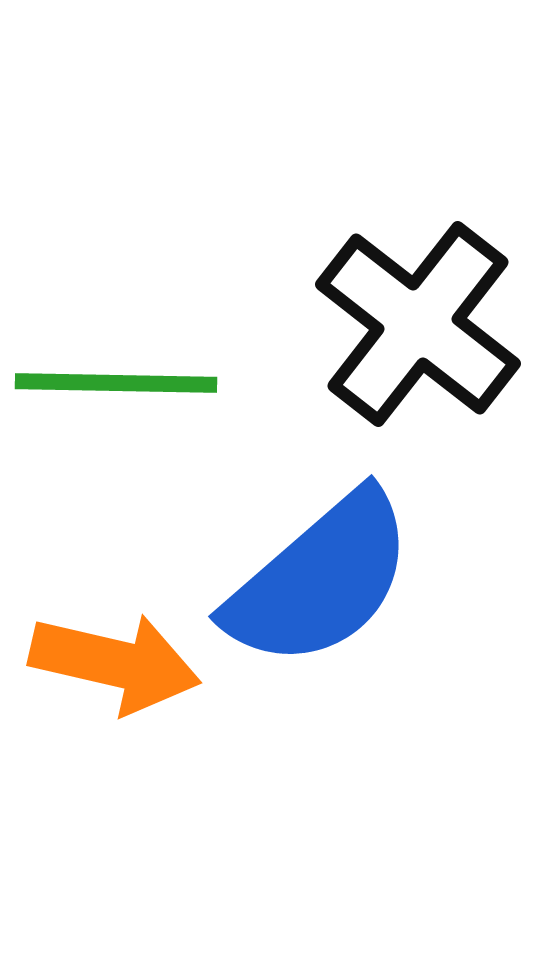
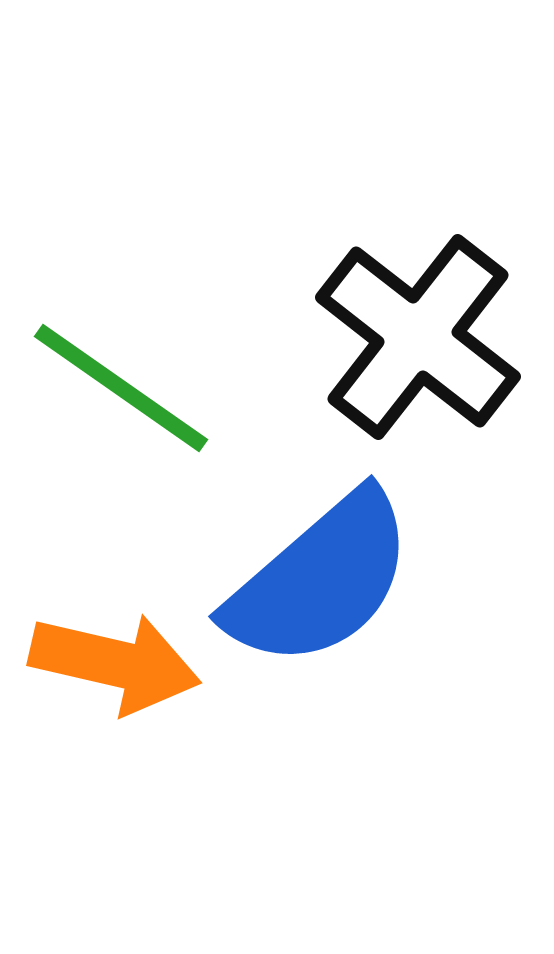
black cross: moved 13 px down
green line: moved 5 px right, 5 px down; rotated 34 degrees clockwise
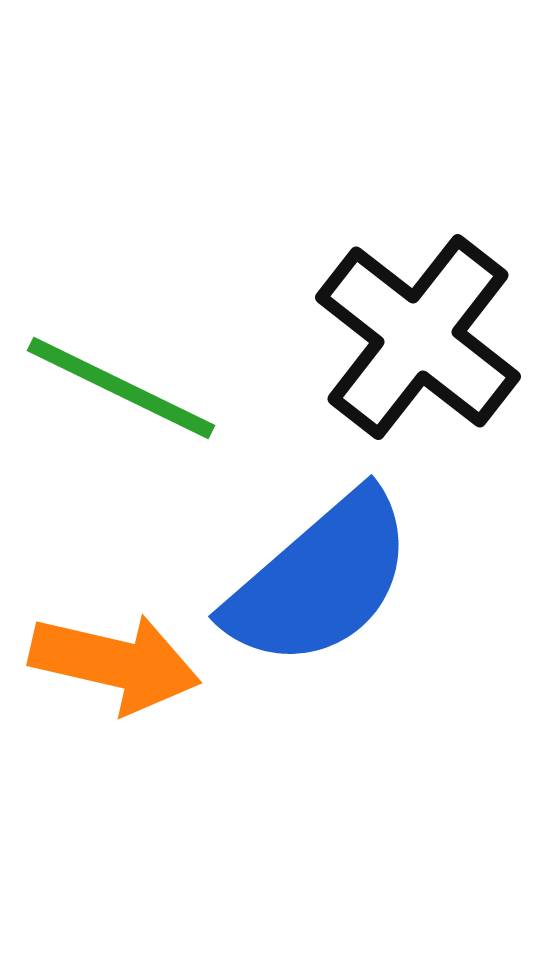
green line: rotated 9 degrees counterclockwise
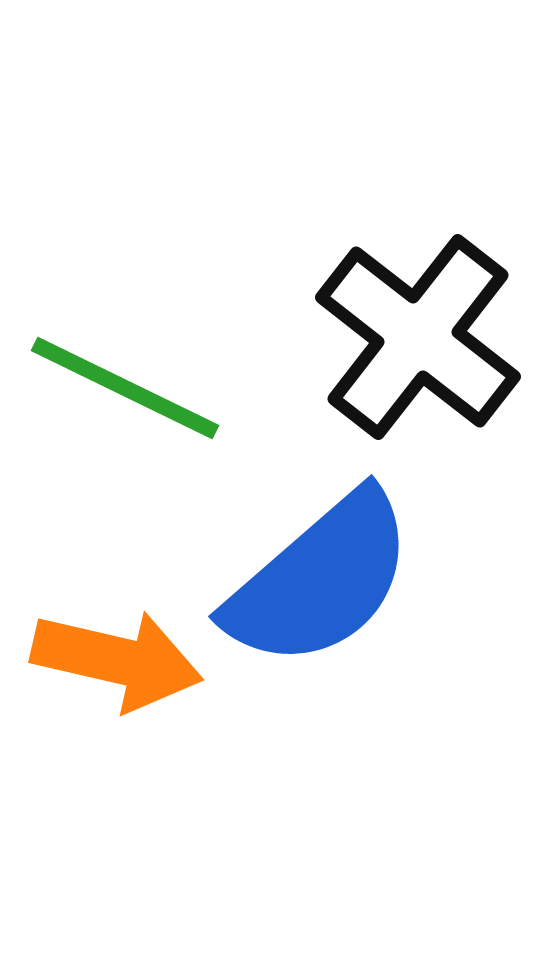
green line: moved 4 px right
orange arrow: moved 2 px right, 3 px up
